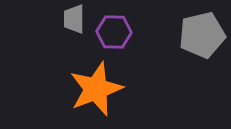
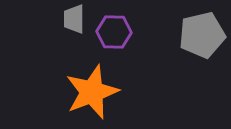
orange star: moved 4 px left, 3 px down
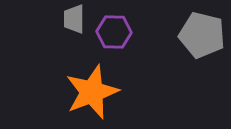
gray pentagon: rotated 27 degrees clockwise
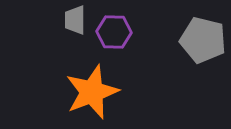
gray trapezoid: moved 1 px right, 1 px down
gray pentagon: moved 1 px right, 5 px down
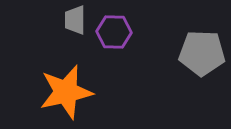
gray pentagon: moved 1 px left, 13 px down; rotated 12 degrees counterclockwise
orange star: moved 26 px left; rotated 8 degrees clockwise
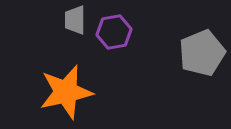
purple hexagon: rotated 12 degrees counterclockwise
gray pentagon: rotated 24 degrees counterclockwise
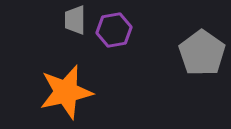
purple hexagon: moved 2 px up
gray pentagon: rotated 15 degrees counterclockwise
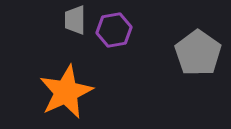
gray pentagon: moved 4 px left
orange star: rotated 12 degrees counterclockwise
